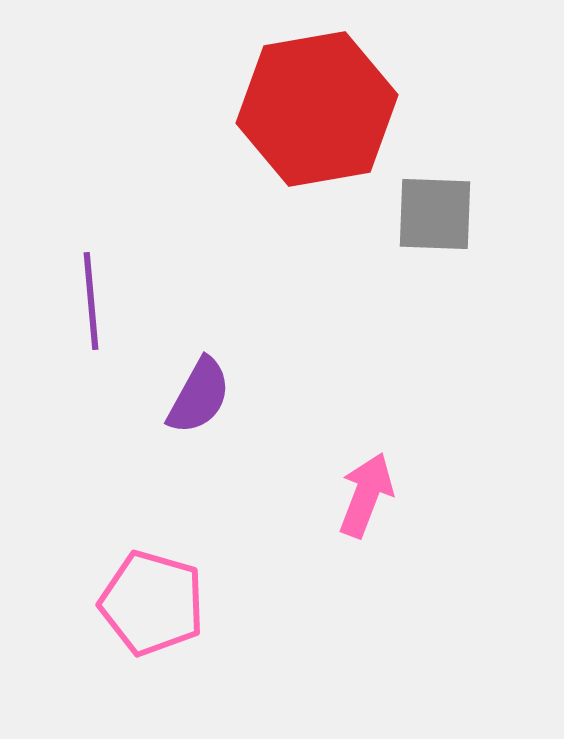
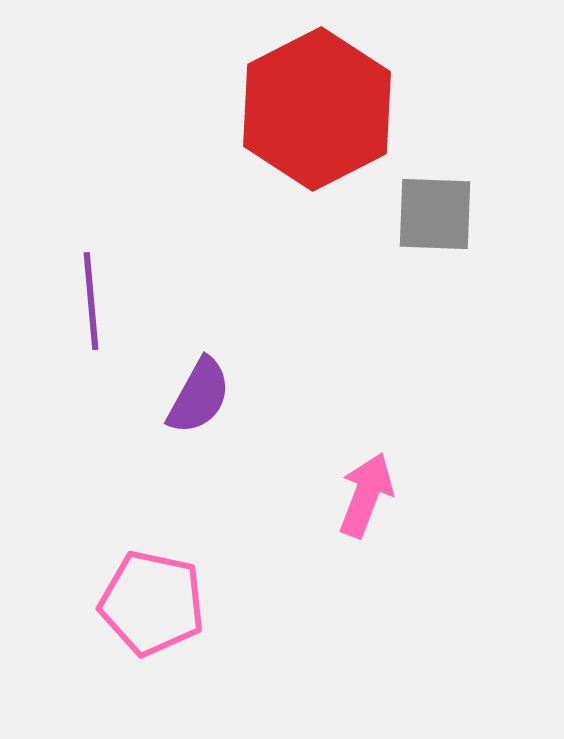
red hexagon: rotated 17 degrees counterclockwise
pink pentagon: rotated 4 degrees counterclockwise
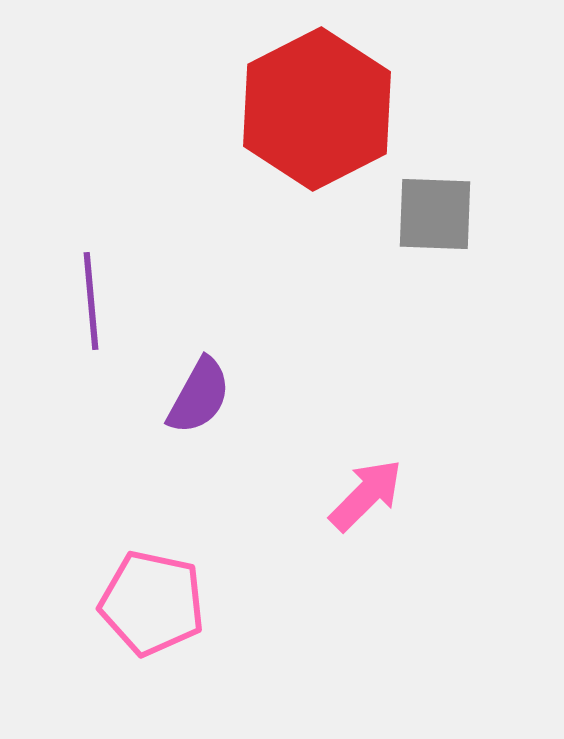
pink arrow: rotated 24 degrees clockwise
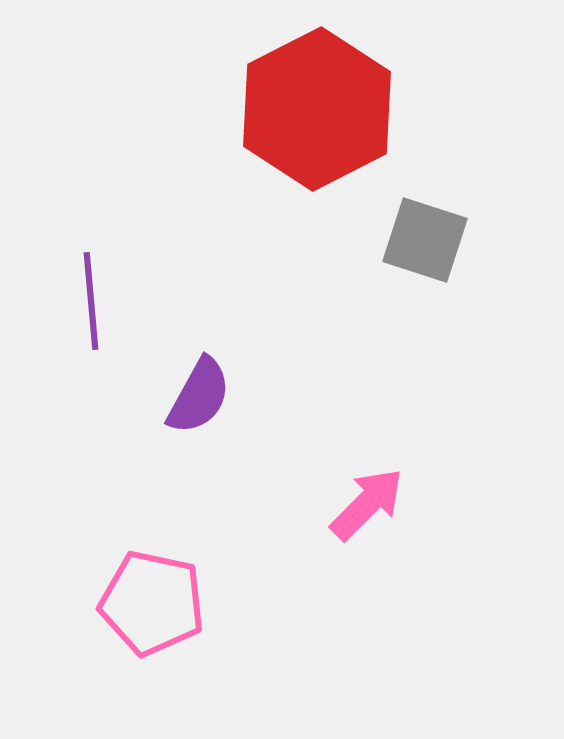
gray square: moved 10 px left, 26 px down; rotated 16 degrees clockwise
pink arrow: moved 1 px right, 9 px down
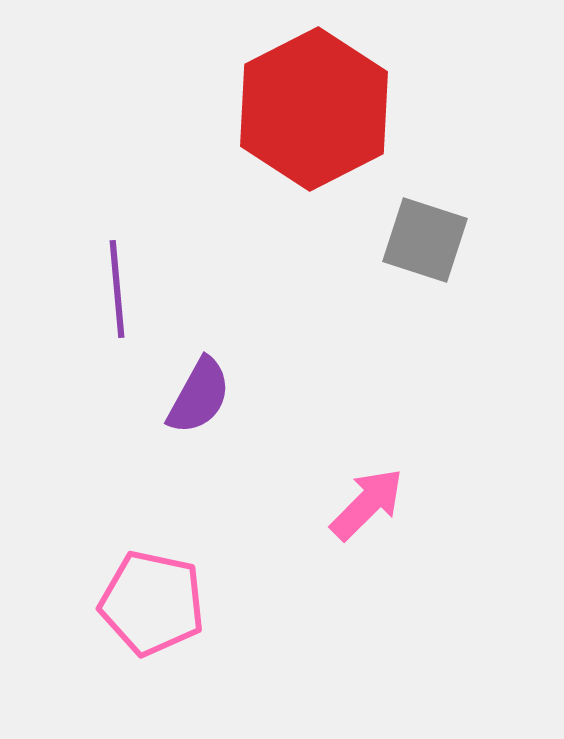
red hexagon: moved 3 px left
purple line: moved 26 px right, 12 px up
